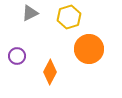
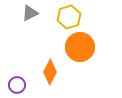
orange circle: moved 9 px left, 2 px up
purple circle: moved 29 px down
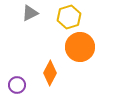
orange diamond: moved 1 px down
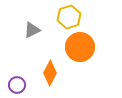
gray triangle: moved 2 px right, 17 px down
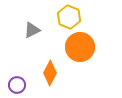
yellow hexagon: rotated 20 degrees counterclockwise
